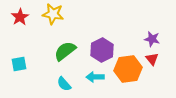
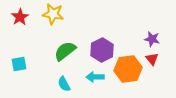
cyan semicircle: rotated 14 degrees clockwise
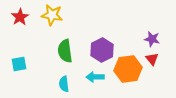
yellow star: moved 1 px left, 1 px down
green semicircle: rotated 60 degrees counterclockwise
cyan semicircle: rotated 21 degrees clockwise
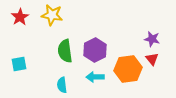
purple hexagon: moved 7 px left
cyan semicircle: moved 2 px left, 1 px down
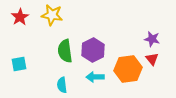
purple hexagon: moved 2 px left
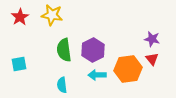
green semicircle: moved 1 px left, 1 px up
cyan arrow: moved 2 px right, 2 px up
